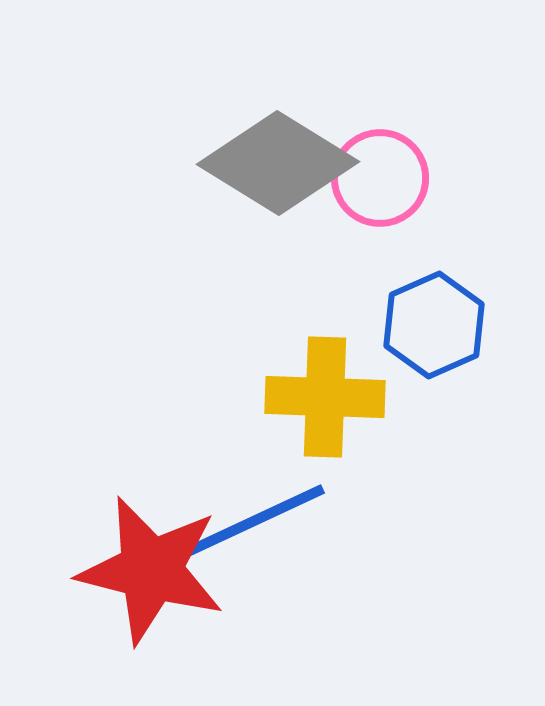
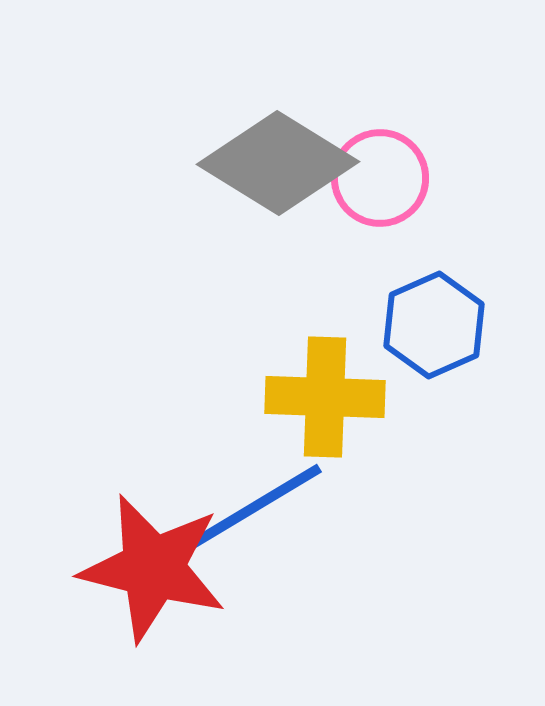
blue line: moved 14 px up; rotated 6 degrees counterclockwise
red star: moved 2 px right, 2 px up
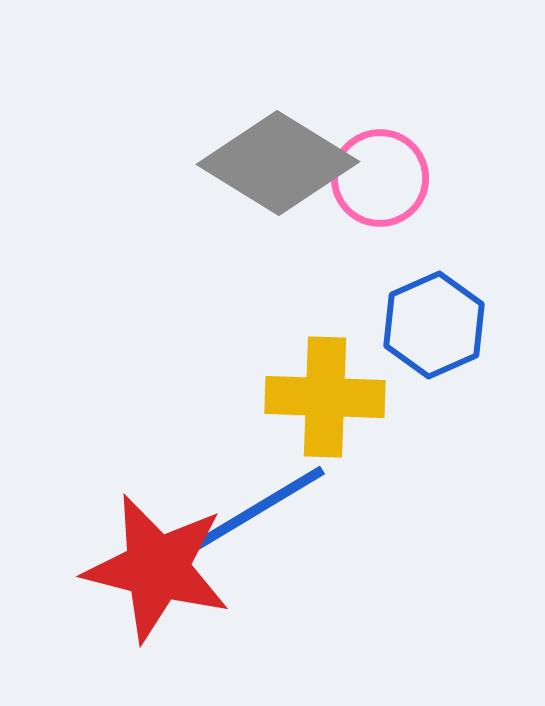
blue line: moved 3 px right, 2 px down
red star: moved 4 px right
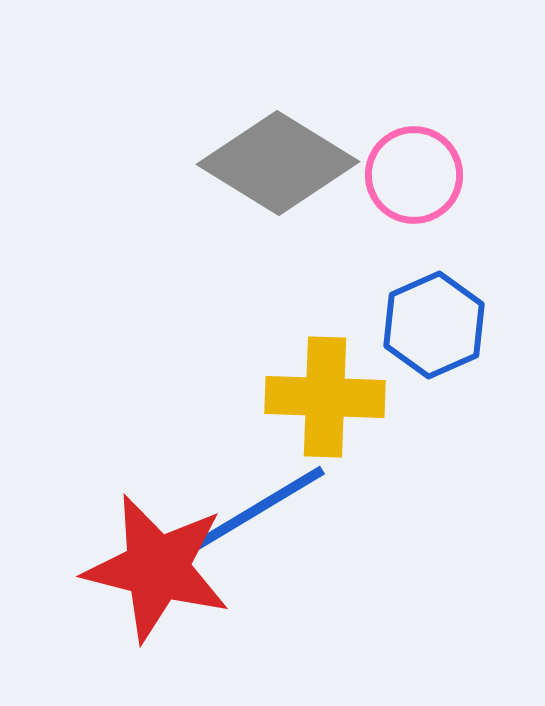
pink circle: moved 34 px right, 3 px up
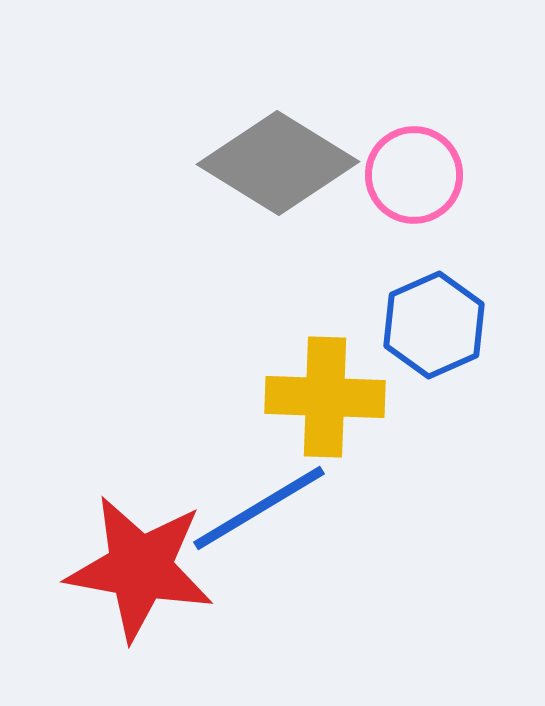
red star: moved 17 px left; rotated 4 degrees counterclockwise
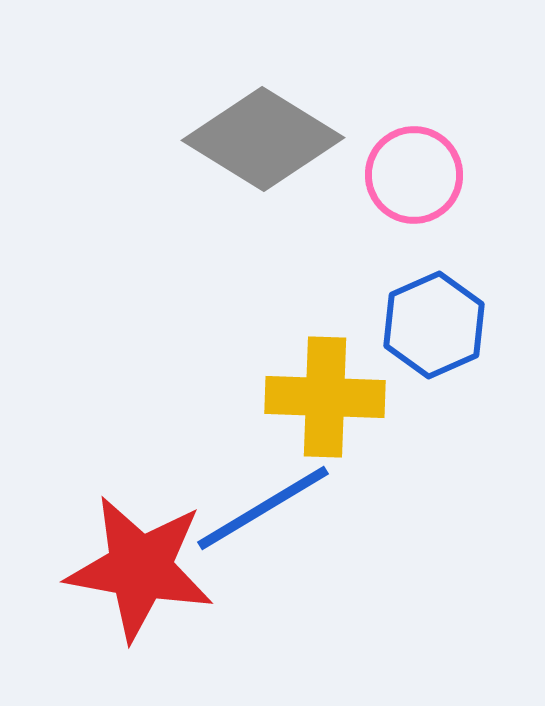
gray diamond: moved 15 px left, 24 px up
blue line: moved 4 px right
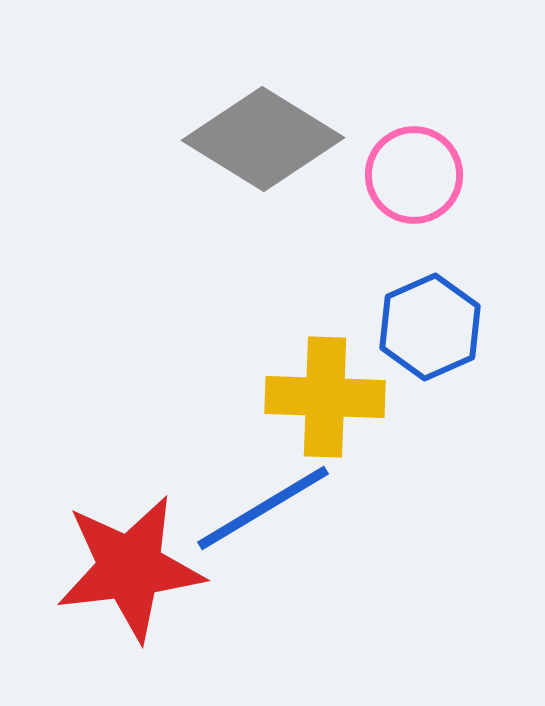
blue hexagon: moved 4 px left, 2 px down
red star: moved 10 px left; rotated 17 degrees counterclockwise
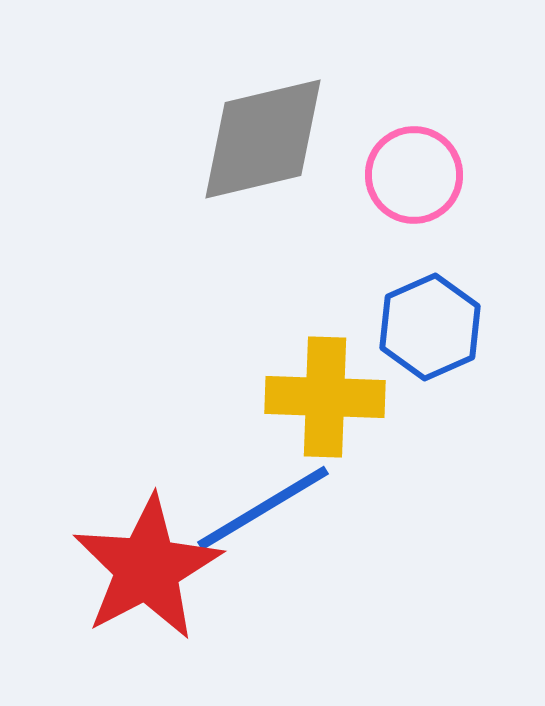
gray diamond: rotated 45 degrees counterclockwise
red star: moved 17 px right; rotated 21 degrees counterclockwise
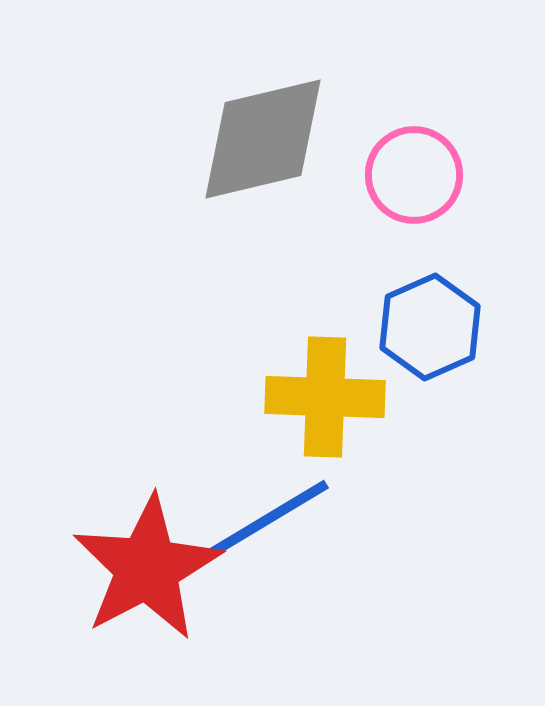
blue line: moved 14 px down
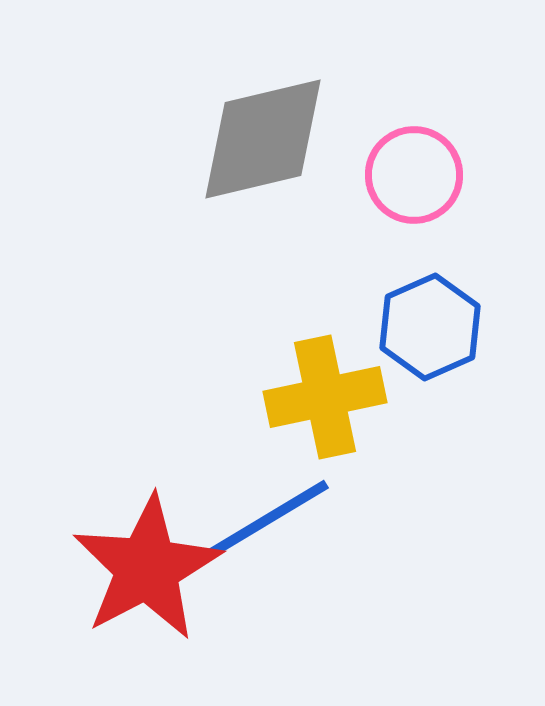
yellow cross: rotated 14 degrees counterclockwise
